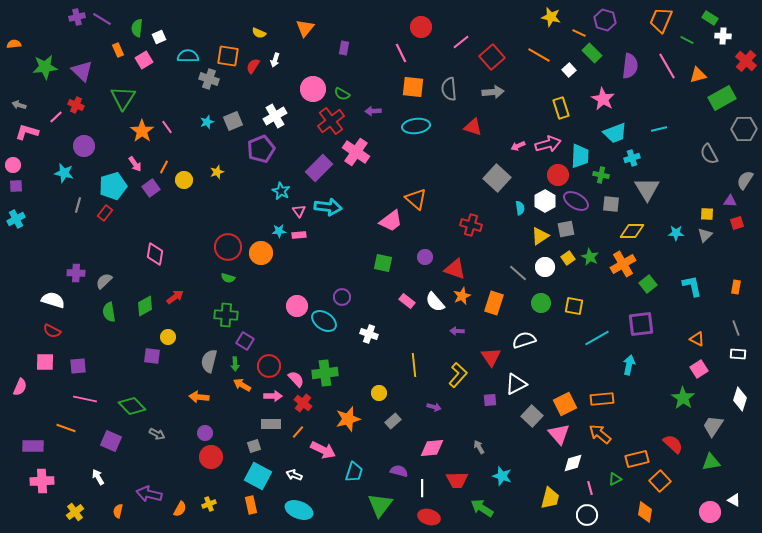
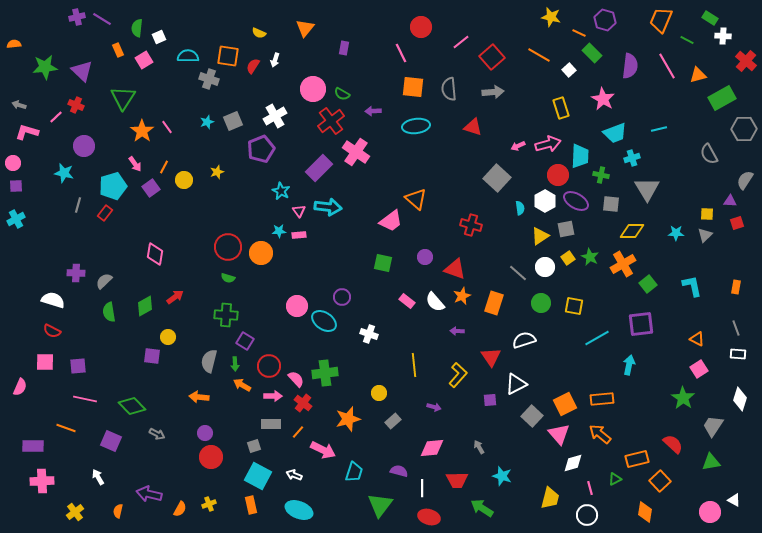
pink circle at (13, 165): moved 2 px up
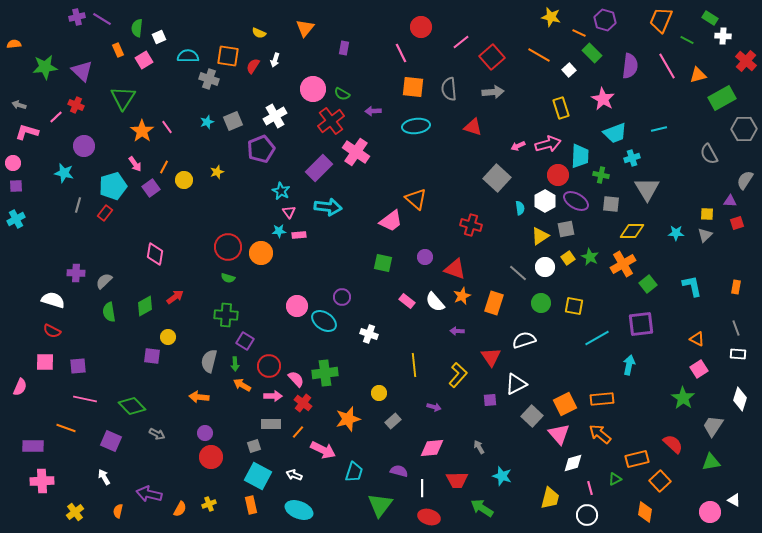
pink triangle at (299, 211): moved 10 px left, 1 px down
white arrow at (98, 477): moved 6 px right
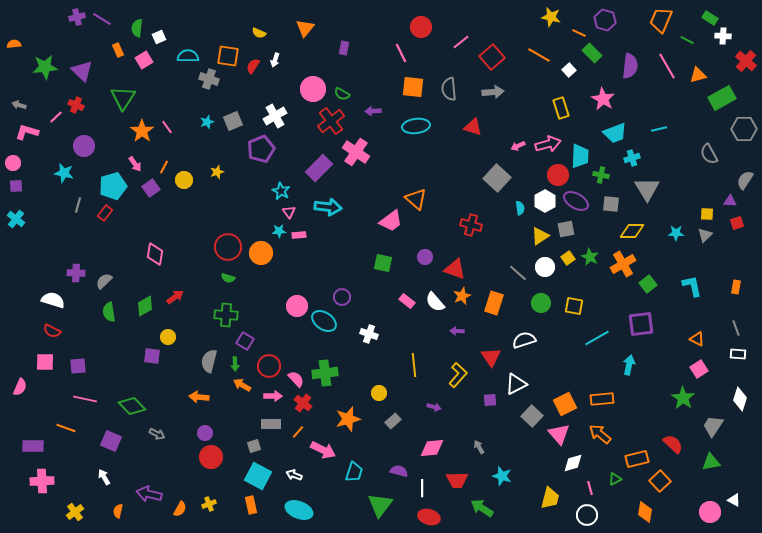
cyan cross at (16, 219): rotated 24 degrees counterclockwise
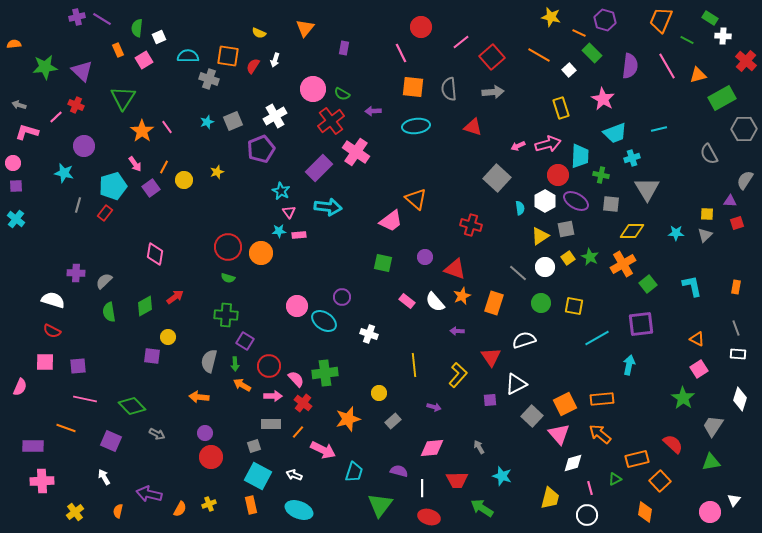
white triangle at (734, 500): rotated 40 degrees clockwise
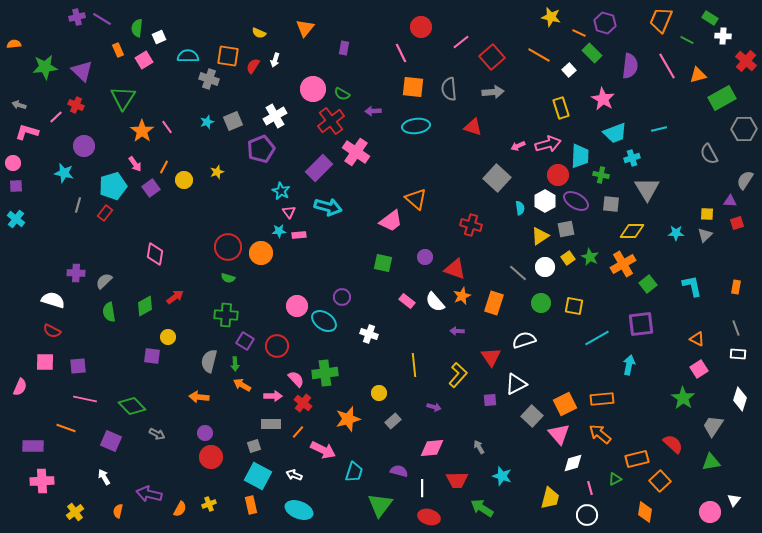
purple hexagon at (605, 20): moved 3 px down
cyan arrow at (328, 207): rotated 8 degrees clockwise
red circle at (269, 366): moved 8 px right, 20 px up
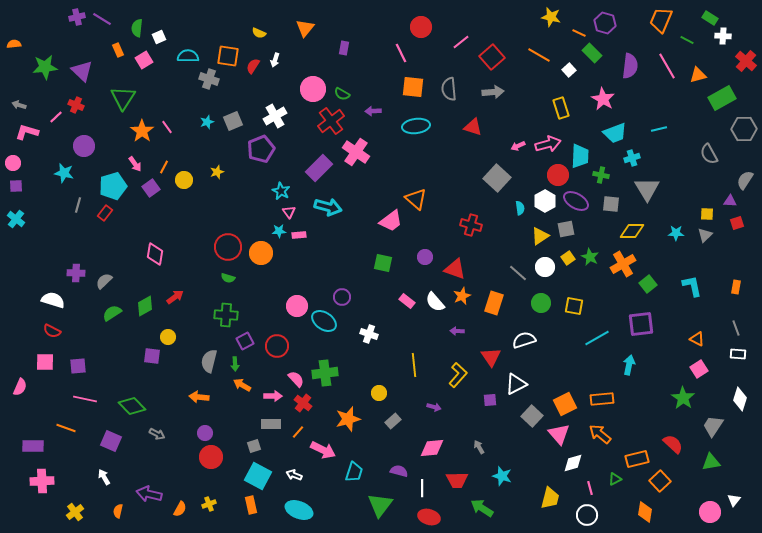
green semicircle at (109, 312): moved 3 px right, 1 px down; rotated 66 degrees clockwise
purple square at (245, 341): rotated 30 degrees clockwise
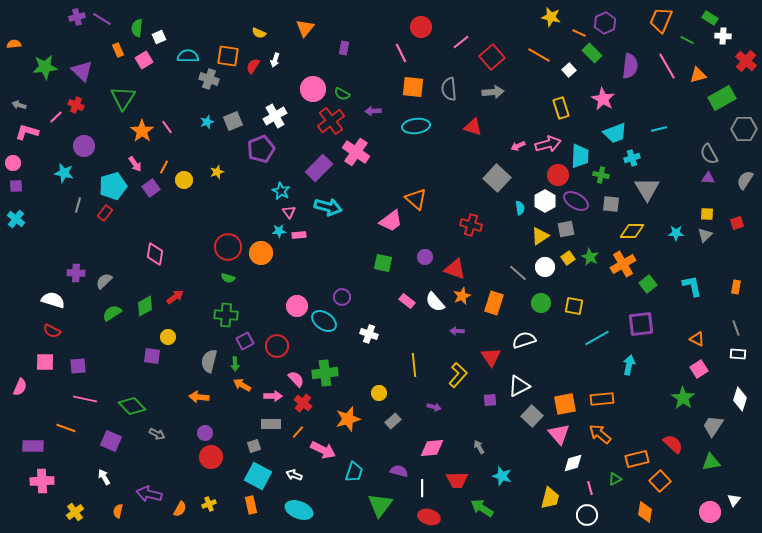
purple hexagon at (605, 23): rotated 20 degrees clockwise
purple triangle at (730, 201): moved 22 px left, 23 px up
white triangle at (516, 384): moved 3 px right, 2 px down
orange square at (565, 404): rotated 15 degrees clockwise
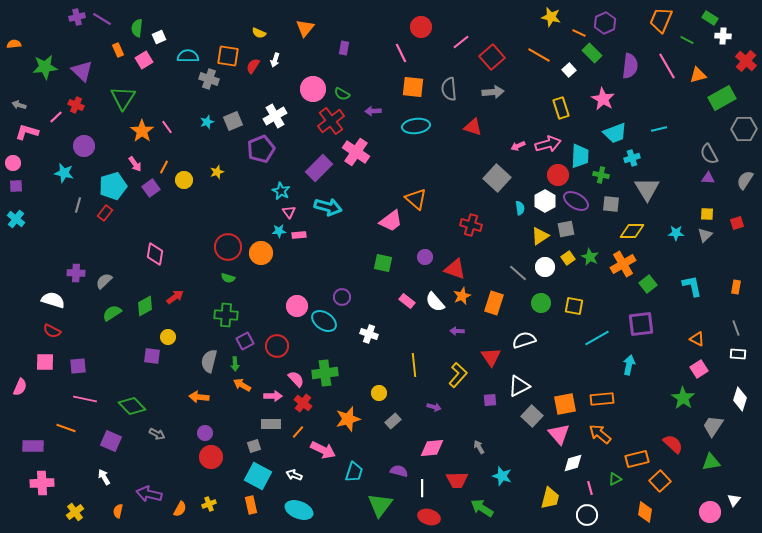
pink cross at (42, 481): moved 2 px down
